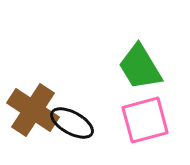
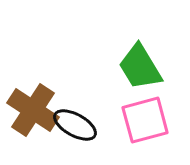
black ellipse: moved 3 px right, 2 px down
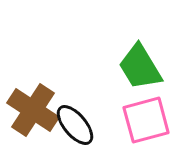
pink square: moved 1 px right
black ellipse: rotated 21 degrees clockwise
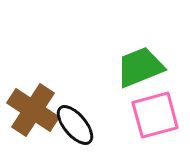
green trapezoid: rotated 99 degrees clockwise
pink square: moved 9 px right, 5 px up
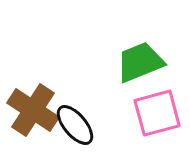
green trapezoid: moved 5 px up
pink square: moved 2 px right, 2 px up
